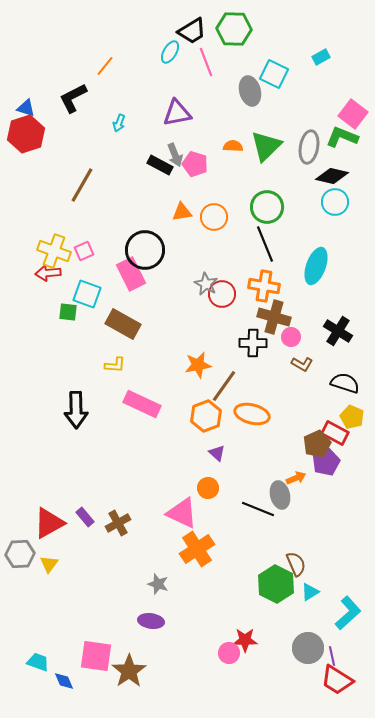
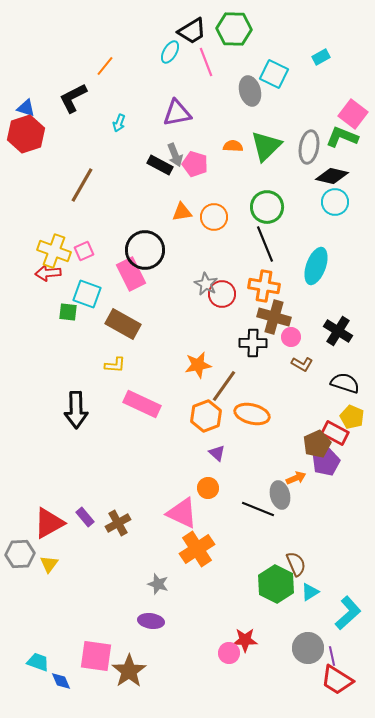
blue diamond at (64, 681): moved 3 px left
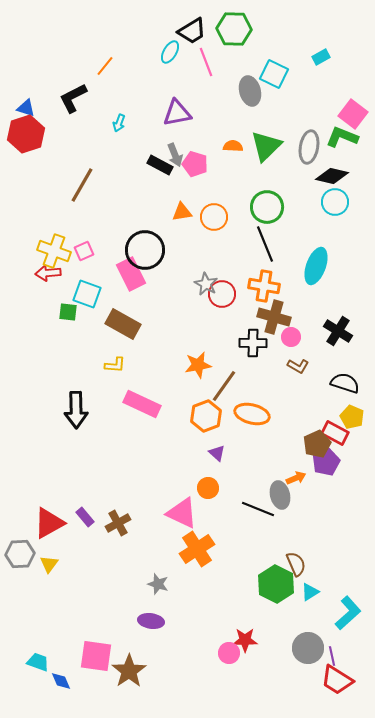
brown L-shape at (302, 364): moved 4 px left, 2 px down
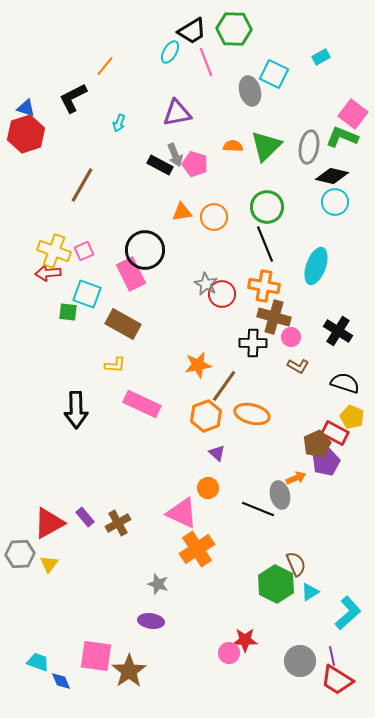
gray circle at (308, 648): moved 8 px left, 13 px down
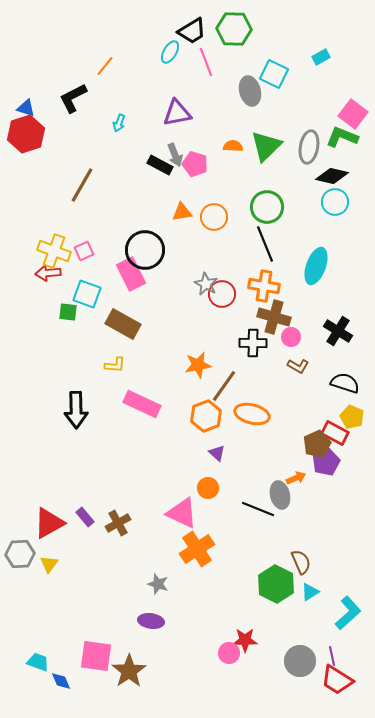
brown semicircle at (296, 564): moved 5 px right, 2 px up
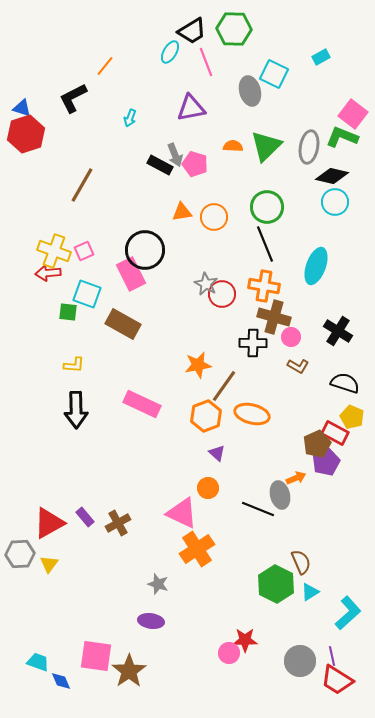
blue triangle at (26, 108): moved 4 px left
purple triangle at (177, 113): moved 14 px right, 5 px up
cyan arrow at (119, 123): moved 11 px right, 5 px up
yellow L-shape at (115, 365): moved 41 px left
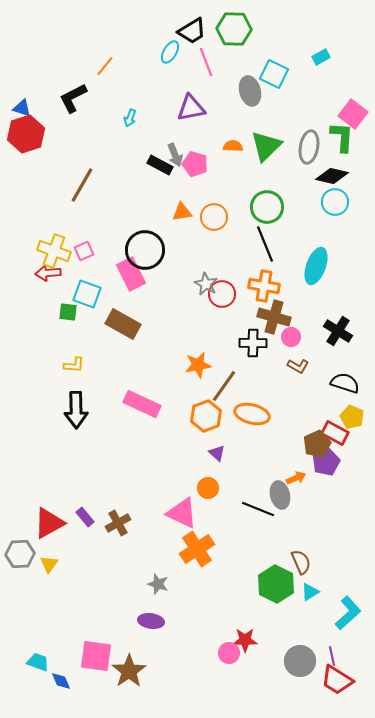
green L-shape at (342, 137): rotated 72 degrees clockwise
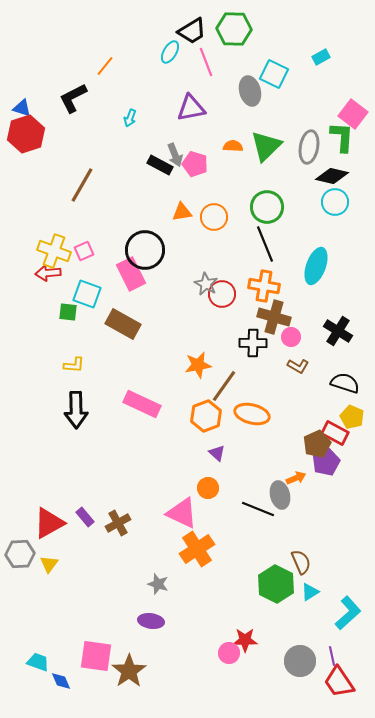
red trapezoid at (337, 680): moved 2 px right, 2 px down; rotated 24 degrees clockwise
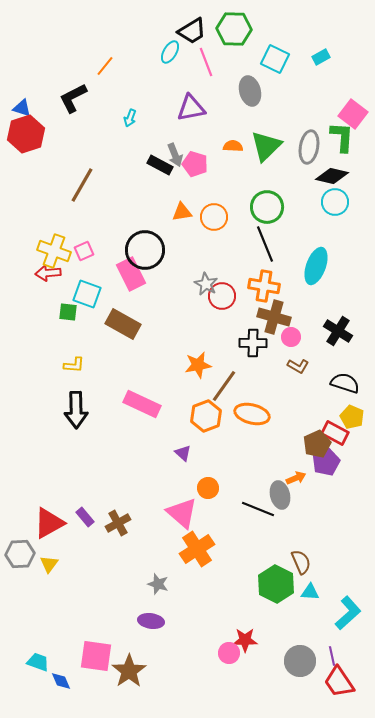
cyan square at (274, 74): moved 1 px right, 15 px up
red circle at (222, 294): moved 2 px down
purple triangle at (217, 453): moved 34 px left
pink triangle at (182, 513): rotated 16 degrees clockwise
cyan triangle at (310, 592): rotated 36 degrees clockwise
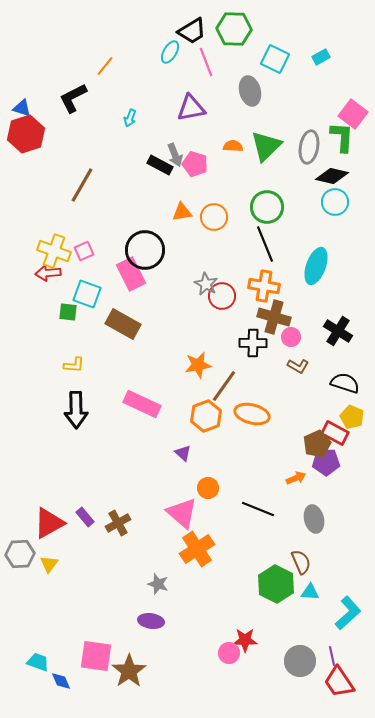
purple pentagon at (326, 462): rotated 24 degrees clockwise
gray ellipse at (280, 495): moved 34 px right, 24 px down
